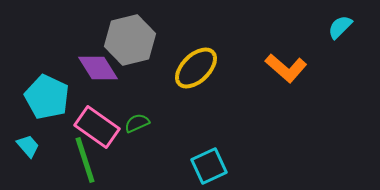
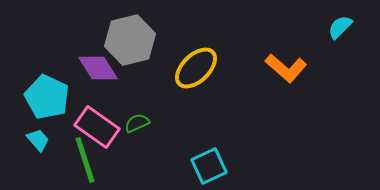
cyan trapezoid: moved 10 px right, 6 px up
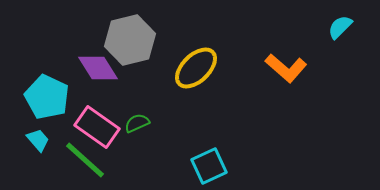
green line: rotated 30 degrees counterclockwise
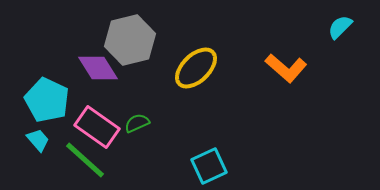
cyan pentagon: moved 3 px down
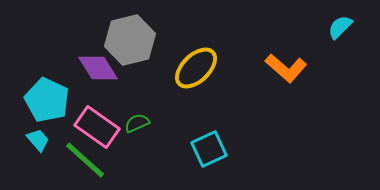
cyan square: moved 17 px up
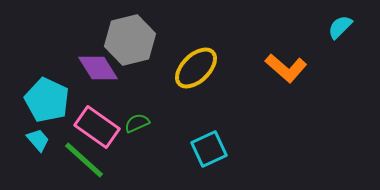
green line: moved 1 px left
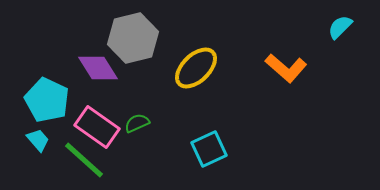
gray hexagon: moved 3 px right, 2 px up
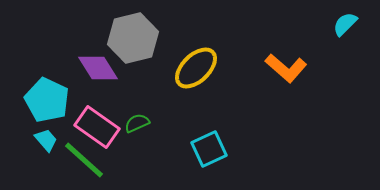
cyan semicircle: moved 5 px right, 3 px up
cyan trapezoid: moved 8 px right
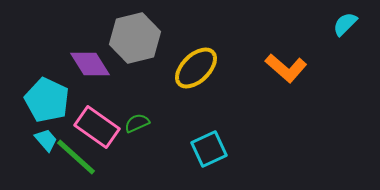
gray hexagon: moved 2 px right
purple diamond: moved 8 px left, 4 px up
green line: moved 8 px left, 3 px up
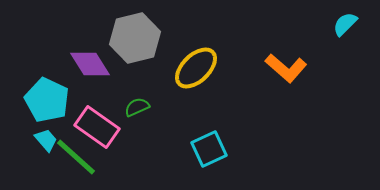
green semicircle: moved 16 px up
